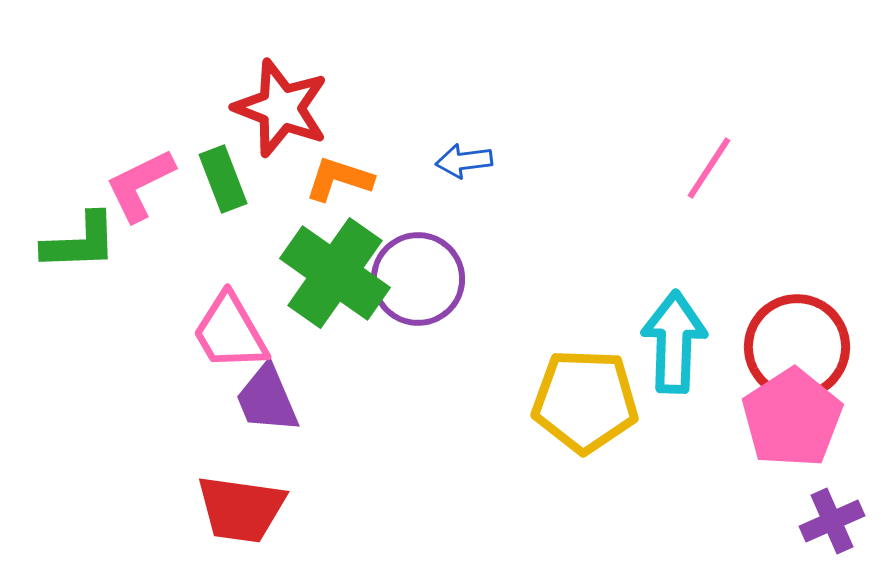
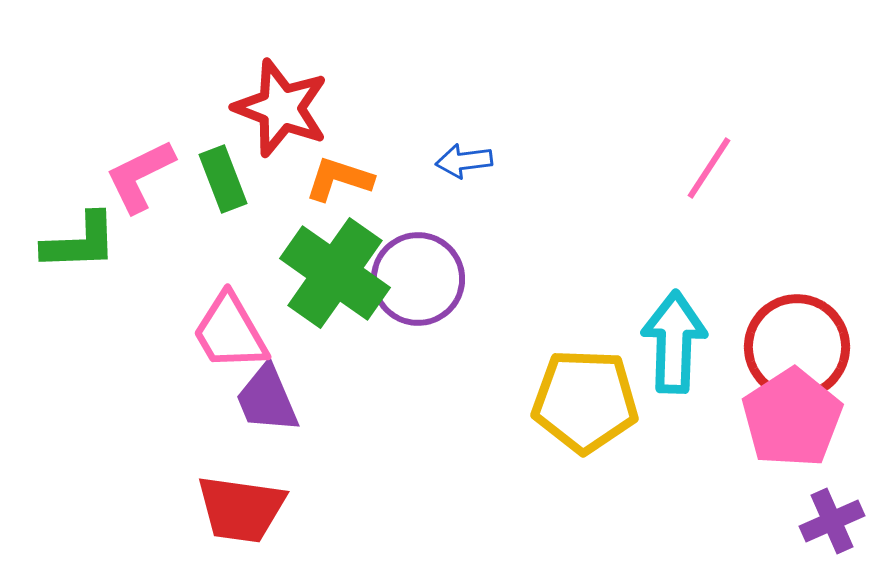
pink L-shape: moved 9 px up
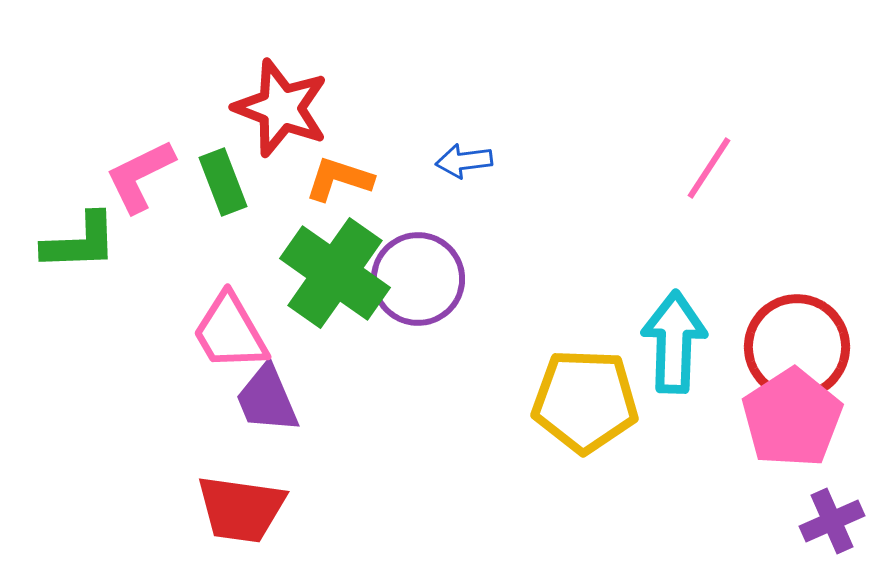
green rectangle: moved 3 px down
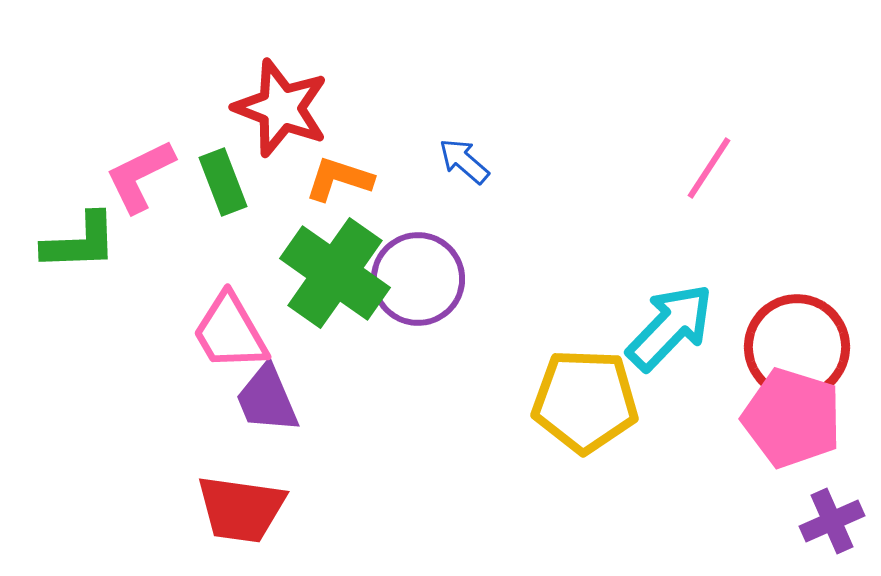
blue arrow: rotated 48 degrees clockwise
cyan arrow: moved 4 px left, 15 px up; rotated 42 degrees clockwise
pink pentagon: rotated 22 degrees counterclockwise
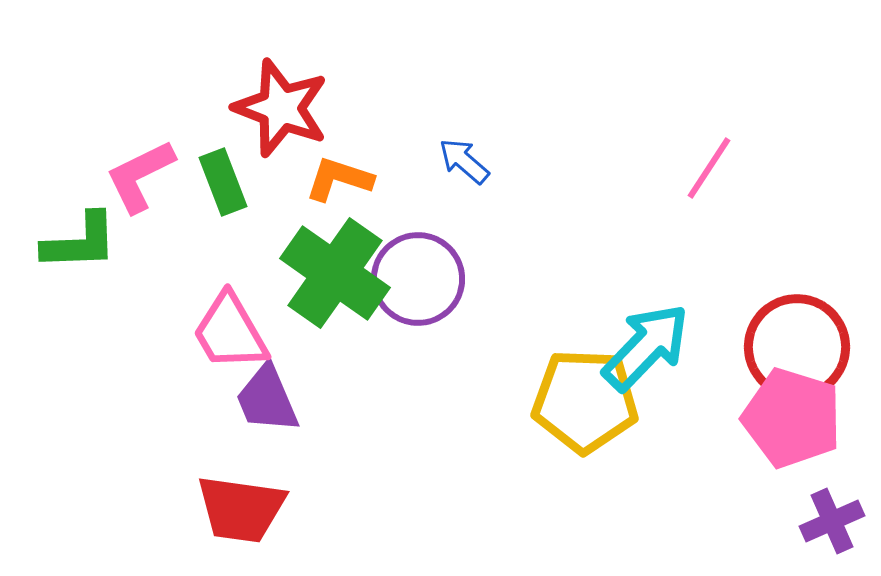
cyan arrow: moved 24 px left, 20 px down
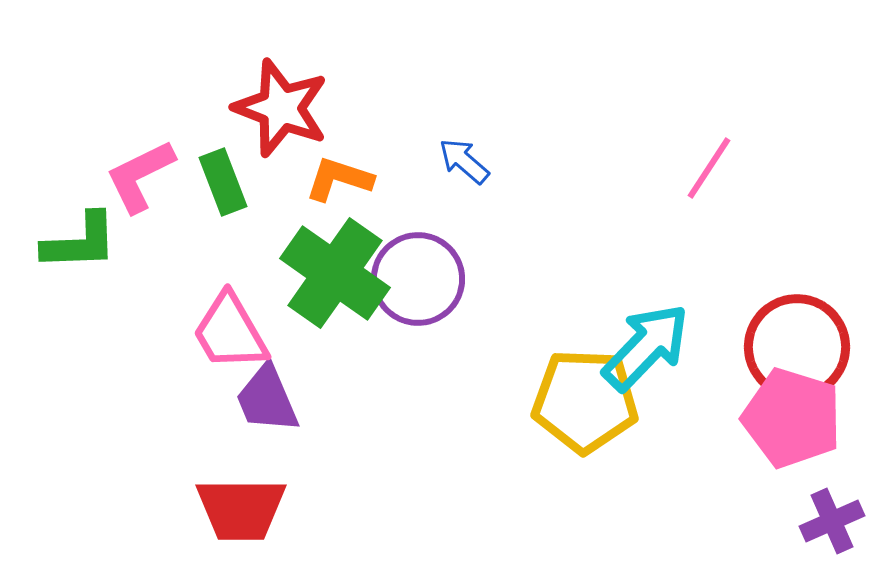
red trapezoid: rotated 8 degrees counterclockwise
